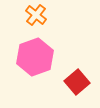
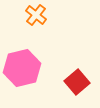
pink hexagon: moved 13 px left, 11 px down; rotated 6 degrees clockwise
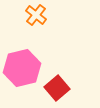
red square: moved 20 px left, 6 px down
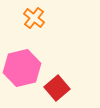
orange cross: moved 2 px left, 3 px down
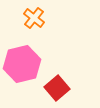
pink hexagon: moved 4 px up
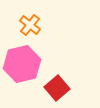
orange cross: moved 4 px left, 7 px down
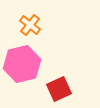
red square: moved 2 px right, 1 px down; rotated 15 degrees clockwise
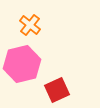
red square: moved 2 px left, 1 px down
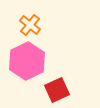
pink hexagon: moved 5 px right, 3 px up; rotated 12 degrees counterclockwise
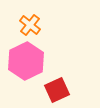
pink hexagon: moved 1 px left
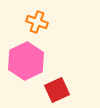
orange cross: moved 7 px right, 3 px up; rotated 20 degrees counterclockwise
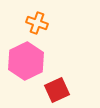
orange cross: moved 1 px down
